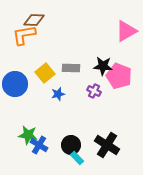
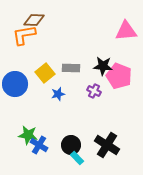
pink triangle: rotated 25 degrees clockwise
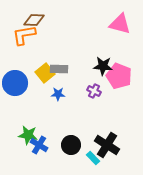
pink triangle: moved 6 px left, 7 px up; rotated 20 degrees clockwise
gray rectangle: moved 12 px left, 1 px down
blue circle: moved 1 px up
blue star: rotated 16 degrees clockwise
cyan rectangle: moved 16 px right
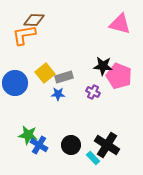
gray rectangle: moved 5 px right, 8 px down; rotated 18 degrees counterclockwise
purple cross: moved 1 px left, 1 px down
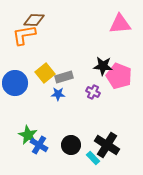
pink triangle: rotated 20 degrees counterclockwise
green star: rotated 18 degrees clockwise
